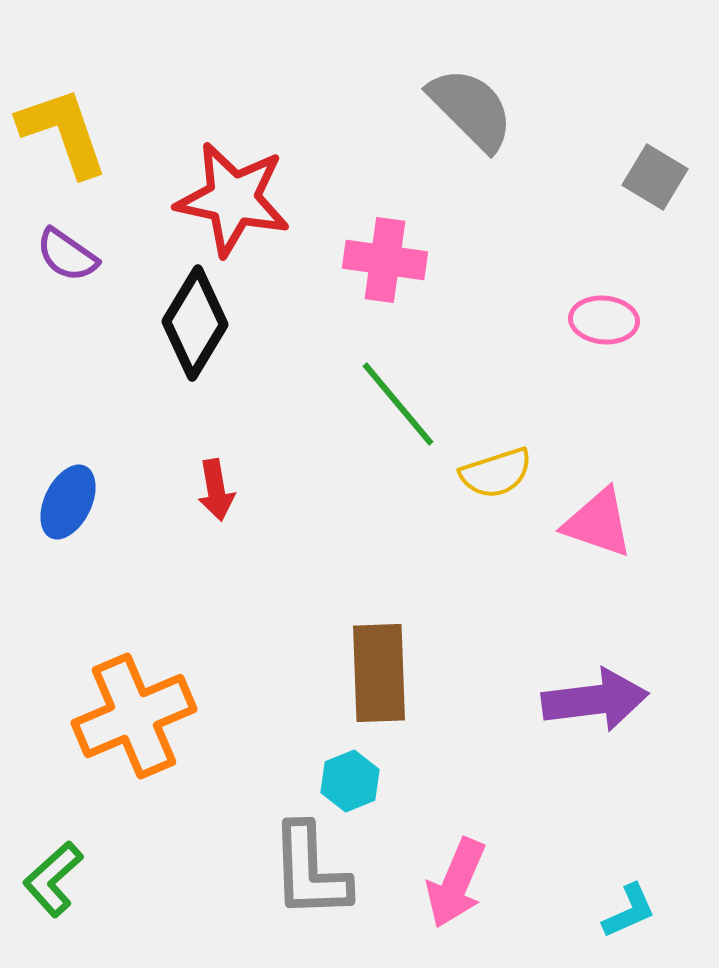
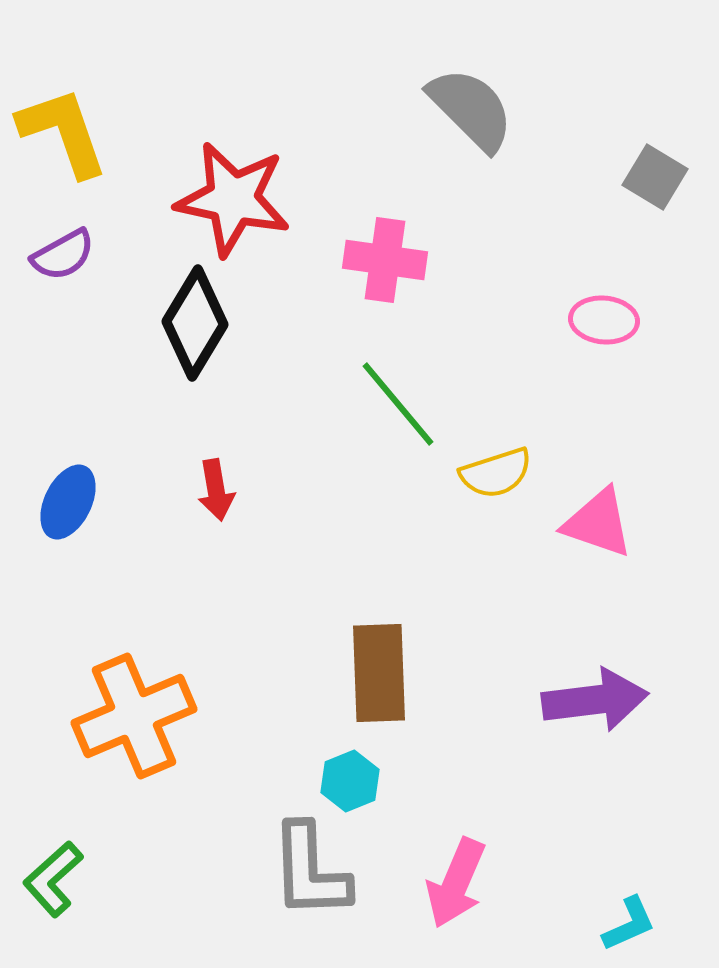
purple semicircle: moved 4 px left; rotated 64 degrees counterclockwise
cyan L-shape: moved 13 px down
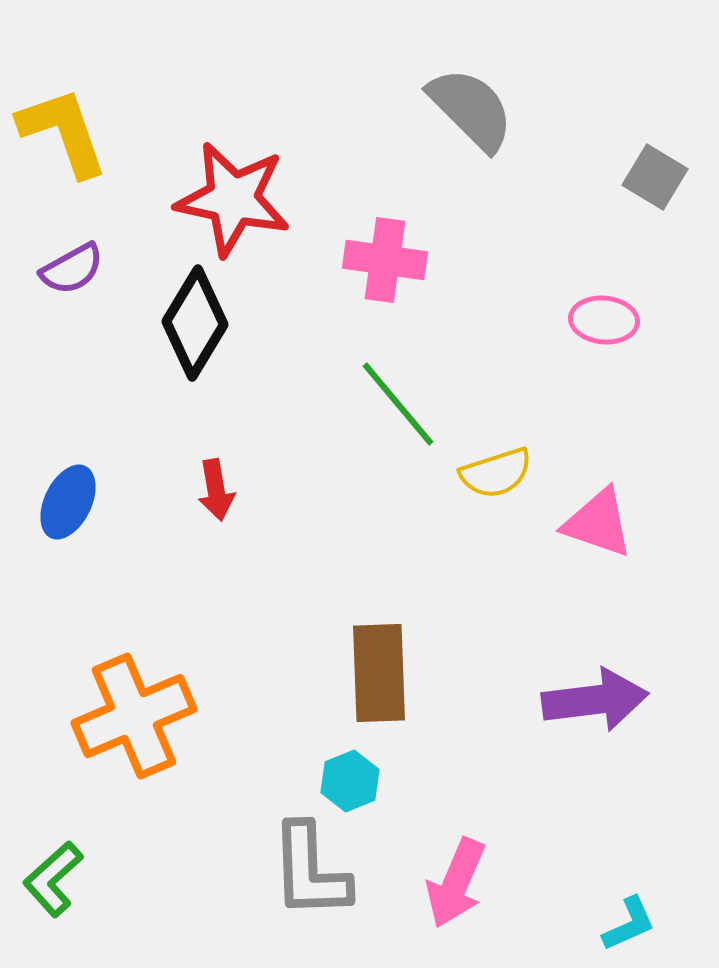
purple semicircle: moved 9 px right, 14 px down
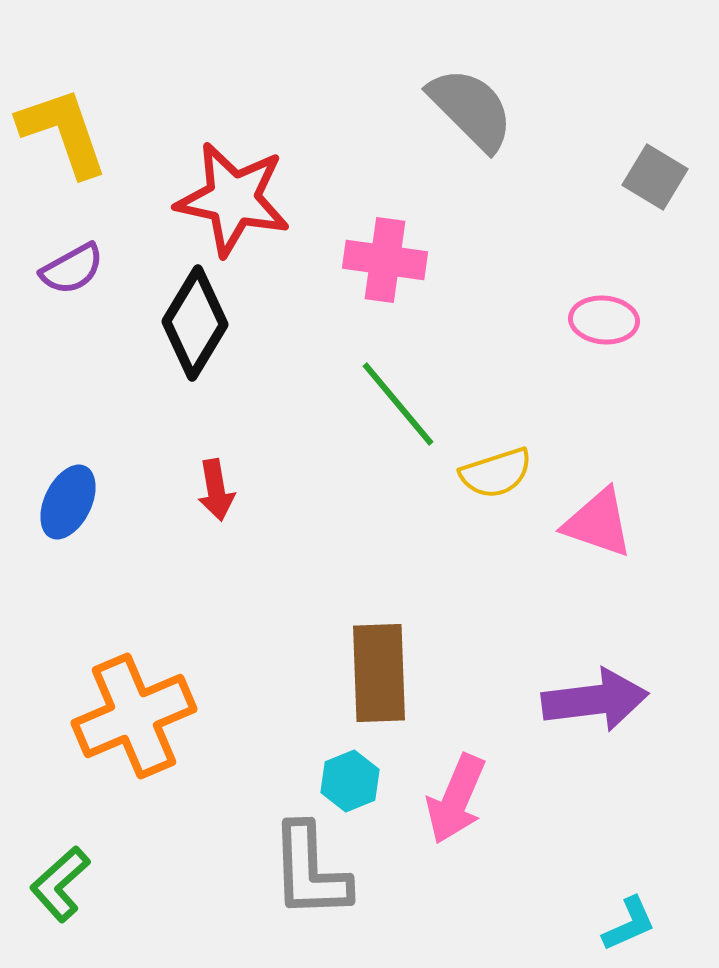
green L-shape: moved 7 px right, 5 px down
pink arrow: moved 84 px up
